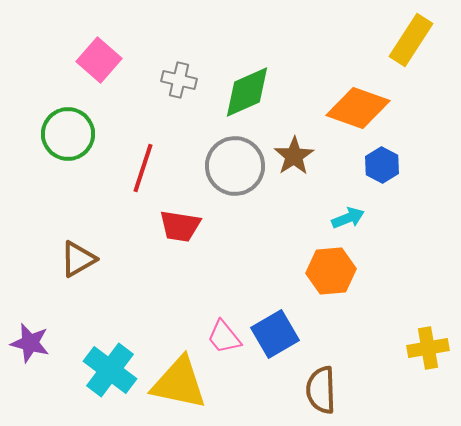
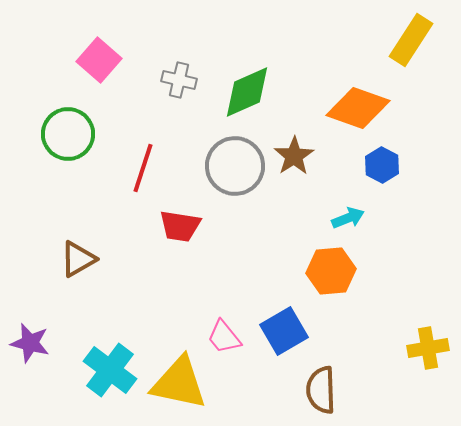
blue square: moved 9 px right, 3 px up
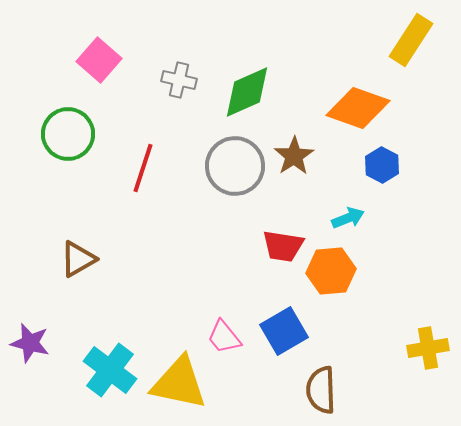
red trapezoid: moved 103 px right, 20 px down
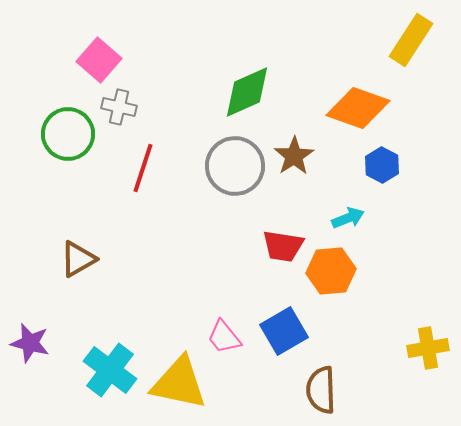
gray cross: moved 60 px left, 27 px down
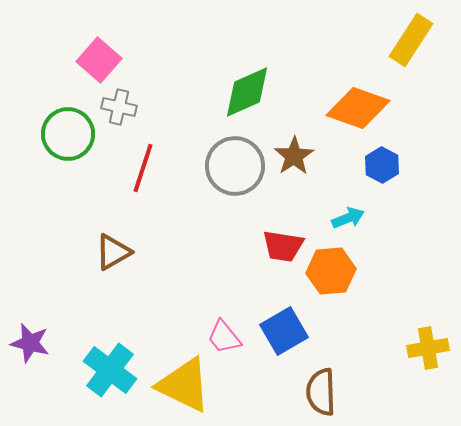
brown triangle: moved 35 px right, 7 px up
yellow triangle: moved 5 px right, 2 px down; rotated 14 degrees clockwise
brown semicircle: moved 2 px down
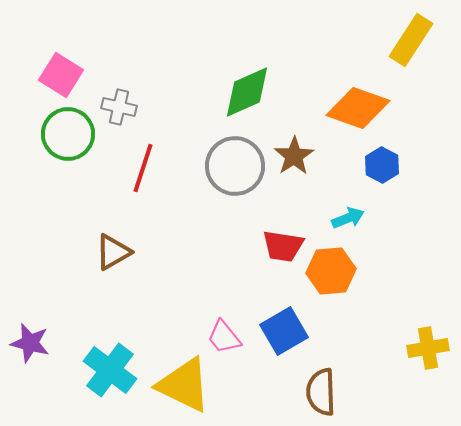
pink square: moved 38 px left, 15 px down; rotated 9 degrees counterclockwise
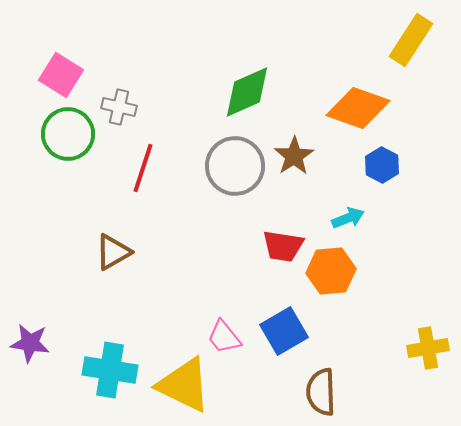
purple star: rotated 6 degrees counterclockwise
cyan cross: rotated 28 degrees counterclockwise
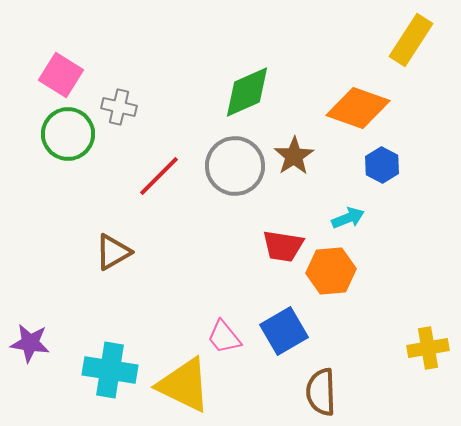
red line: moved 16 px right, 8 px down; rotated 27 degrees clockwise
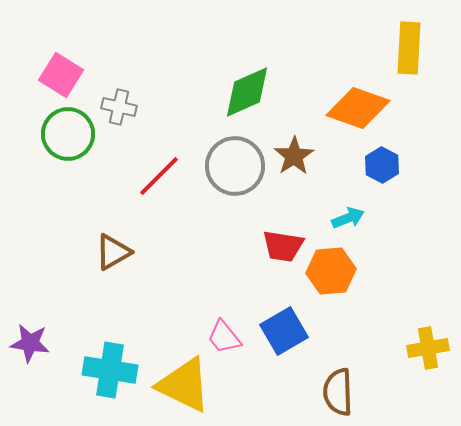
yellow rectangle: moved 2 px left, 8 px down; rotated 30 degrees counterclockwise
brown semicircle: moved 17 px right
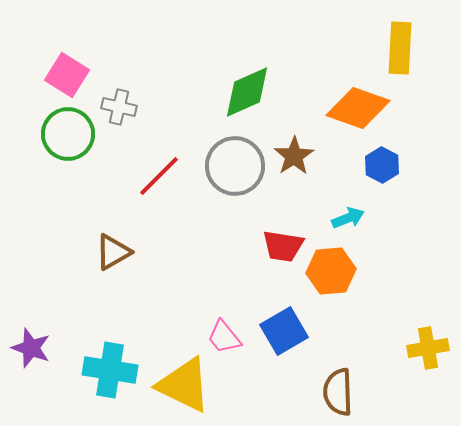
yellow rectangle: moved 9 px left
pink square: moved 6 px right
purple star: moved 1 px right, 5 px down; rotated 12 degrees clockwise
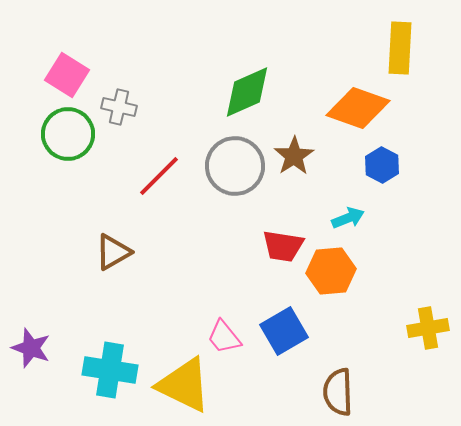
yellow cross: moved 20 px up
